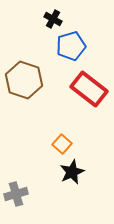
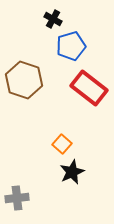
red rectangle: moved 1 px up
gray cross: moved 1 px right, 4 px down; rotated 10 degrees clockwise
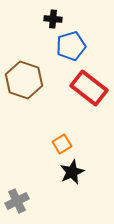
black cross: rotated 24 degrees counterclockwise
orange square: rotated 18 degrees clockwise
gray cross: moved 3 px down; rotated 20 degrees counterclockwise
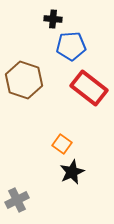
blue pentagon: rotated 12 degrees clockwise
orange square: rotated 24 degrees counterclockwise
gray cross: moved 1 px up
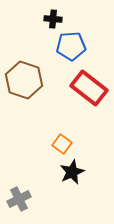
gray cross: moved 2 px right, 1 px up
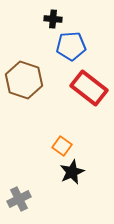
orange square: moved 2 px down
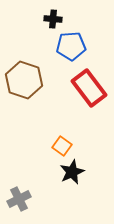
red rectangle: rotated 15 degrees clockwise
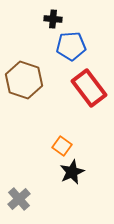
gray cross: rotated 15 degrees counterclockwise
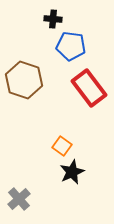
blue pentagon: rotated 12 degrees clockwise
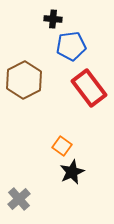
blue pentagon: rotated 16 degrees counterclockwise
brown hexagon: rotated 15 degrees clockwise
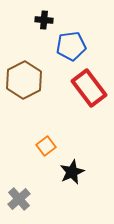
black cross: moved 9 px left, 1 px down
orange square: moved 16 px left; rotated 18 degrees clockwise
